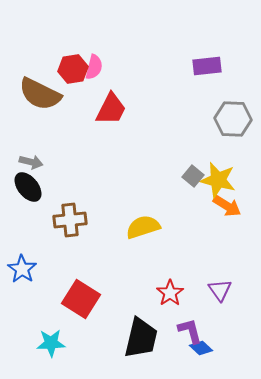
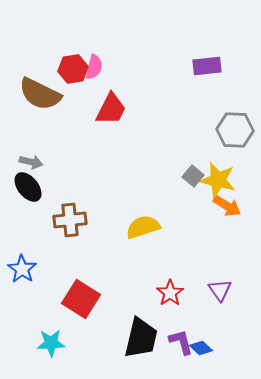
gray hexagon: moved 2 px right, 11 px down
purple L-shape: moved 9 px left, 11 px down
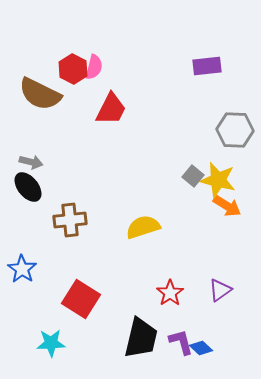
red hexagon: rotated 24 degrees counterclockwise
purple triangle: rotated 30 degrees clockwise
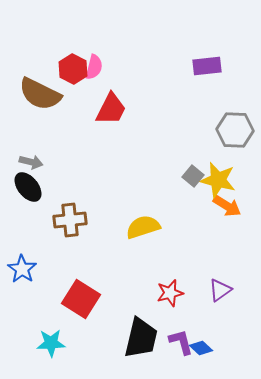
red star: rotated 20 degrees clockwise
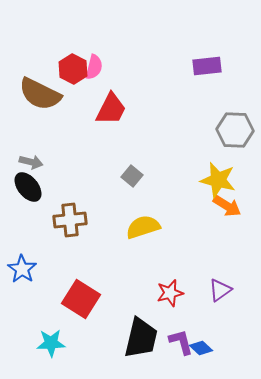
gray square: moved 61 px left
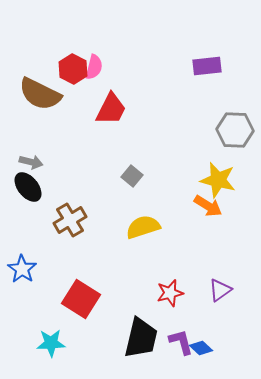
orange arrow: moved 19 px left
brown cross: rotated 24 degrees counterclockwise
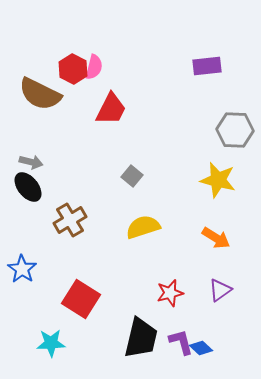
orange arrow: moved 8 px right, 32 px down
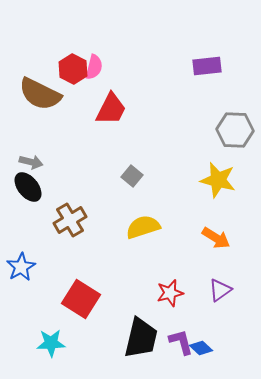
blue star: moved 1 px left, 2 px up; rotated 8 degrees clockwise
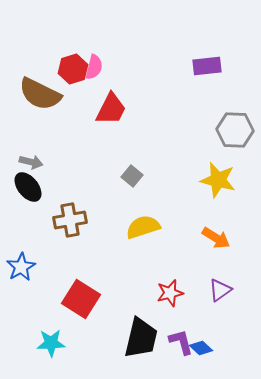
red hexagon: rotated 16 degrees clockwise
brown cross: rotated 20 degrees clockwise
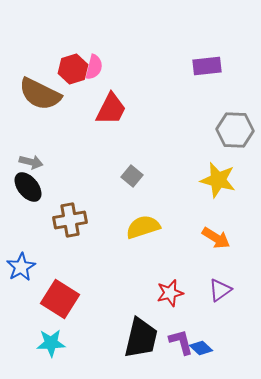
red square: moved 21 px left
